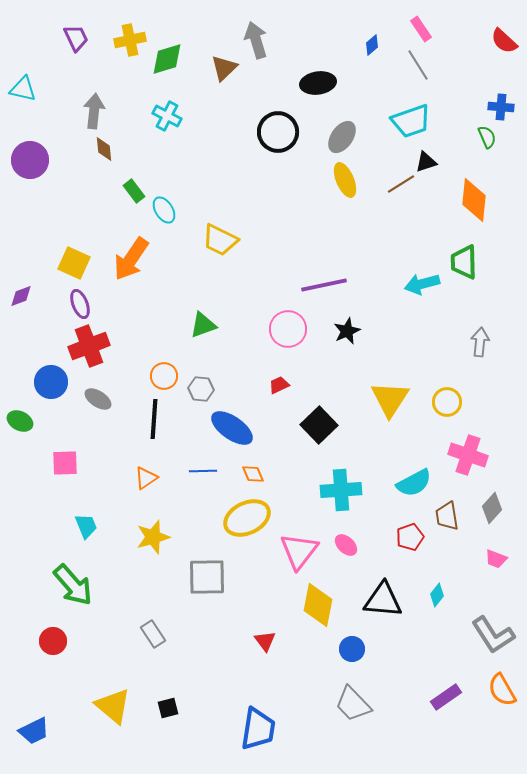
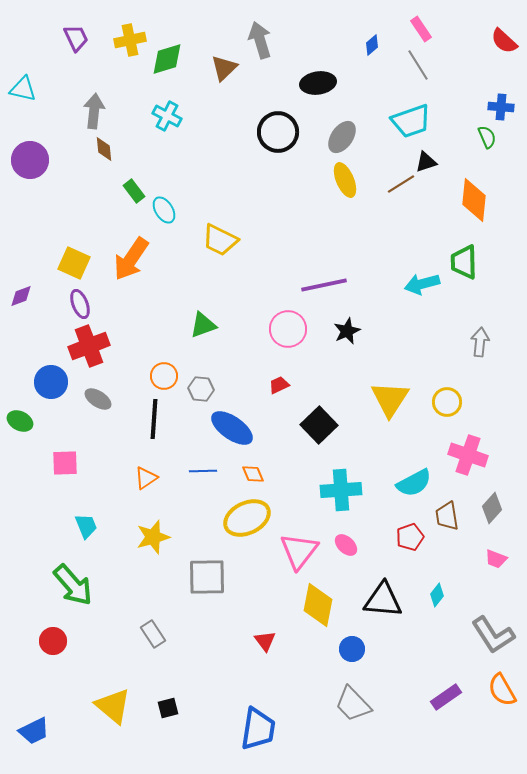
gray arrow at (256, 40): moved 4 px right
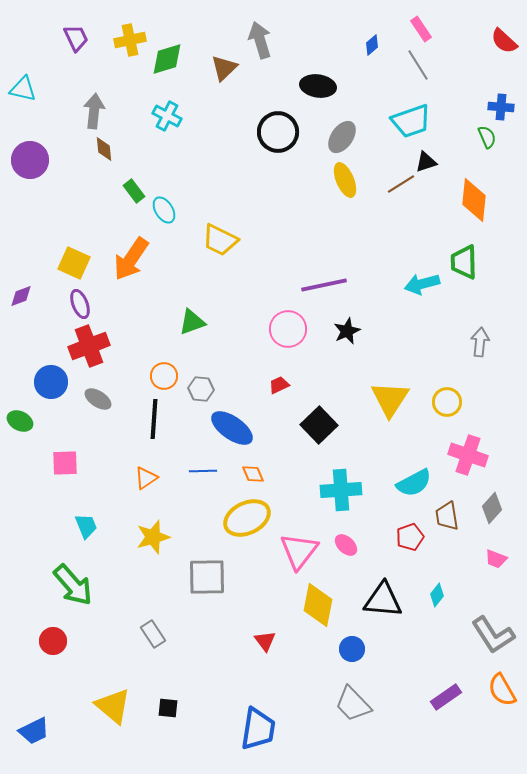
black ellipse at (318, 83): moved 3 px down; rotated 16 degrees clockwise
green triangle at (203, 325): moved 11 px left, 3 px up
black square at (168, 708): rotated 20 degrees clockwise
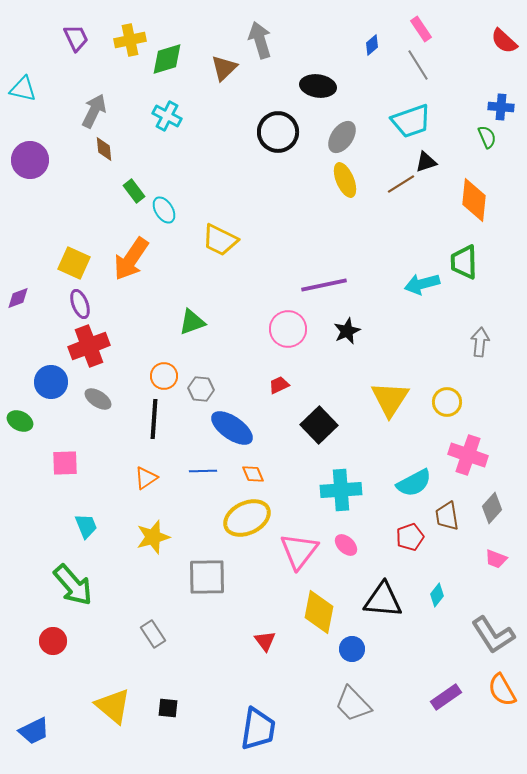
gray arrow at (94, 111): rotated 20 degrees clockwise
purple diamond at (21, 296): moved 3 px left, 2 px down
yellow diamond at (318, 605): moved 1 px right, 7 px down
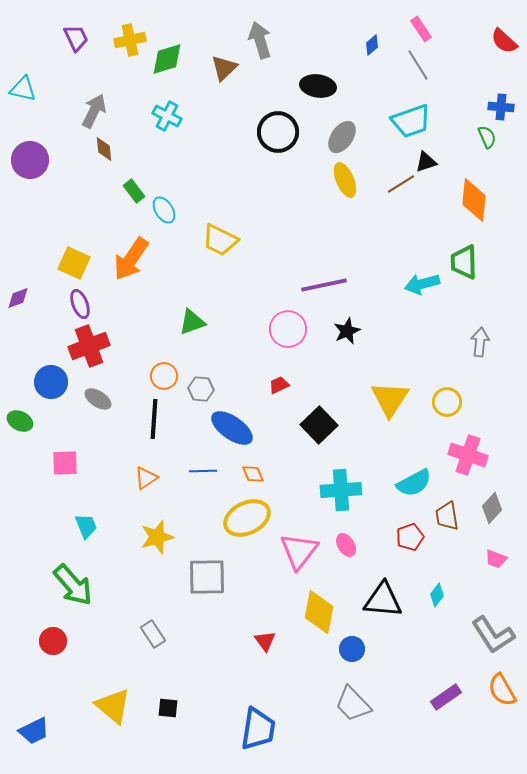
yellow star at (153, 537): moved 4 px right
pink ellipse at (346, 545): rotated 15 degrees clockwise
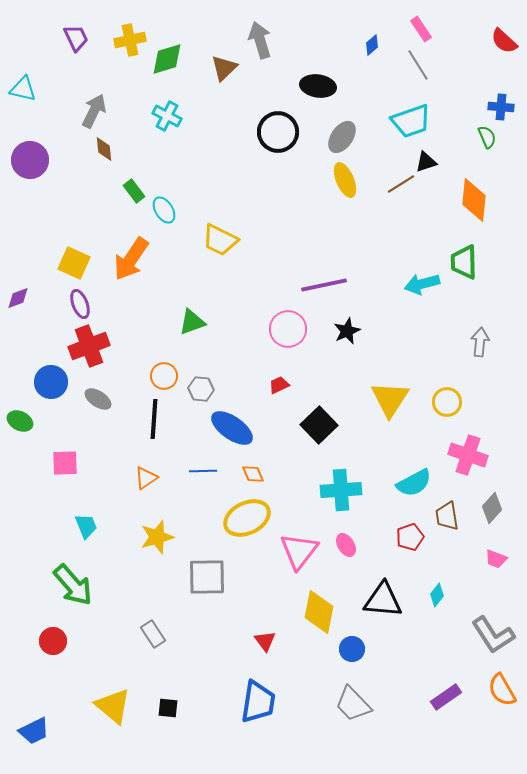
blue trapezoid at (258, 729): moved 27 px up
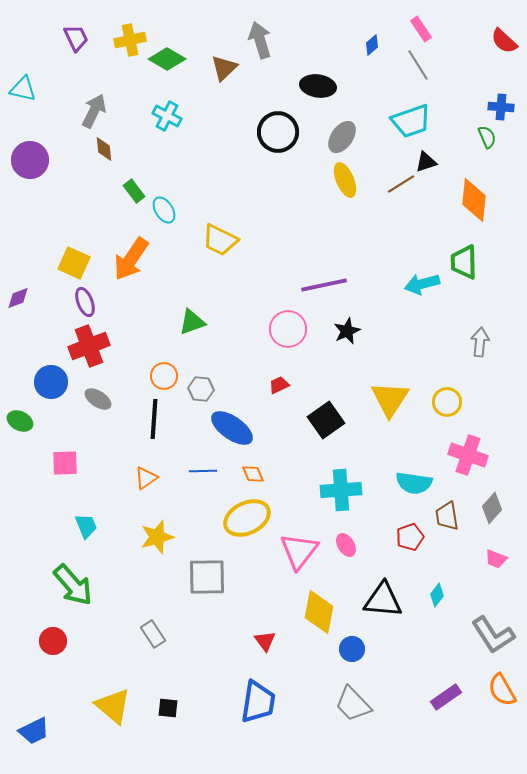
green diamond at (167, 59): rotated 48 degrees clockwise
purple ellipse at (80, 304): moved 5 px right, 2 px up
black square at (319, 425): moved 7 px right, 5 px up; rotated 9 degrees clockwise
cyan semicircle at (414, 483): rotated 36 degrees clockwise
